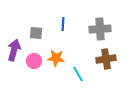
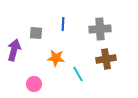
pink circle: moved 23 px down
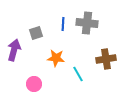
gray cross: moved 13 px left, 6 px up; rotated 10 degrees clockwise
gray square: rotated 24 degrees counterclockwise
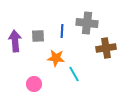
blue line: moved 1 px left, 7 px down
gray square: moved 2 px right, 3 px down; rotated 16 degrees clockwise
purple arrow: moved 1 px right, 9 px up; rotated 20 degrees counterclockwise
brown cross: moved 11 px up
cyan line: moved 4 px left
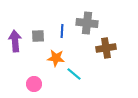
cyan line: rotated 21 degrees counterclockwise
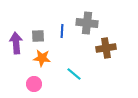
purple arrow: moved 1 px right, 2 px down
orange star: moved 14 px left
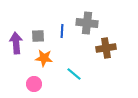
orange star: moved 2 px right
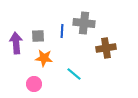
gray cross: moved 3 px left
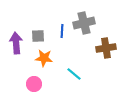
gray cross: rotated 20 degrees counterclockwise
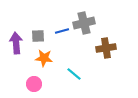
blue line: rotated 72 degrees clockwise
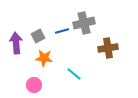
gray square: rotated 24 degrees counterclockwise
brown cross: moved 2 px right
pink circle: moved 1 px down
